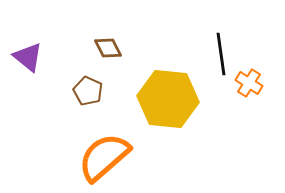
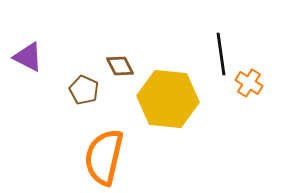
brown diamond: moved 12 px right, 18 px down
purple triangle: rotated 12 degrees counterclockwise
brown pentagon: moved 4 px left, 1 px up
orange semicircle: rotated 36 degrees counterclockwise
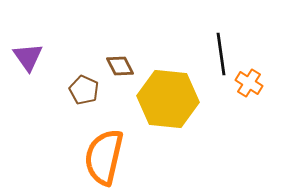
purple triangle: rotated 28 degrees clockwise
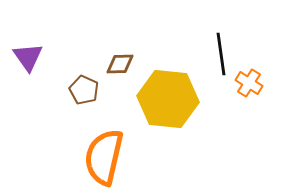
brown diamond: moved 2 px up; rotated 64 degrees counterclockwise
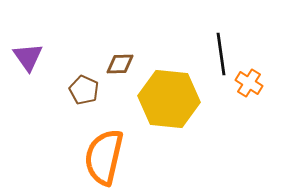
yellow hexagon: moved 1 px right
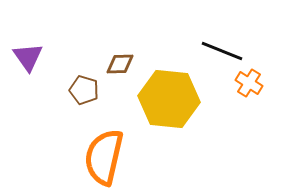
black line: moved 1 px right, 3 px up; rotated 60 degrees counterclockwise
brown pentagon: rotated 8 degrees counterclockwise
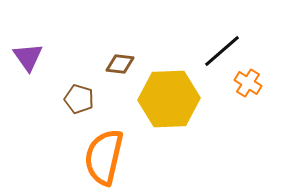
black line: rotated 63 degrees counterclockwise
brown diamond: rotated 8 degrees clockwise
orange cross: moved 1 px left
brown pentagon: moved 5 px left, 9 px down
yellow hexagon: rotated 8 degrees counterclockwise
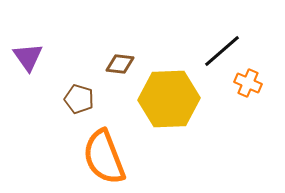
orange cross: rotated 8 degrees counterclockwise
orange semicircle: rotated 34 degrees counterclockwise
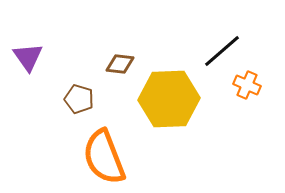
orange cross: moved 1 px left, 2 px down
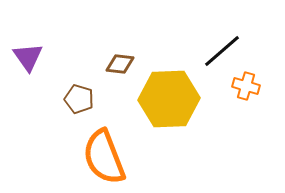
orange cross: moved 1 px left, 1 px down; rotated 8 degrees counterclockwise
